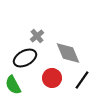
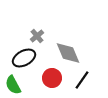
black ellipse: moved 1 px left
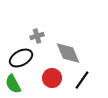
gray cross: rotated 24 degrees clockwise
black ellipse: moved 3 px left
green semicircle: moved 1 px up
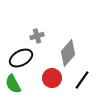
gray diamond: rotated 64 degrees clockwise
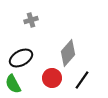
gray cross: moved 6 px left, 16 px up
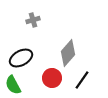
gray cross: moved 2 px right
green semicircle: moved 1 px down
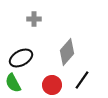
gray cross: moved 1 px right, 1 px up; rotated 16 degrees clockwise
gray diamond: moved 1 px left, 1 px up
red circle: moved 7 px down
green semicircle: moved 2 px up
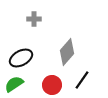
green semicircle: moved 1 px right, 1 px down; rotated 84 degrees clockwise
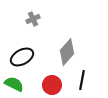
gray cross: moved 1 px left; rotated 24 degrees counterclockwise
black ellipse: moved 1 px right, 1 px up
black line: rotated 24 degrees counterclockwise
green semicircle: rotated 60 degrees clockwise
